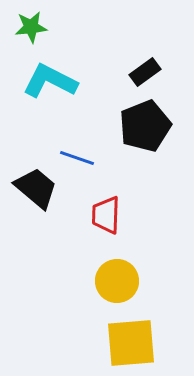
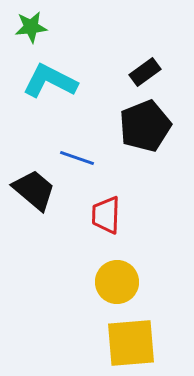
black trapezoid: moved 2 px left, 2 px down
yellow circle: moved 1 px down
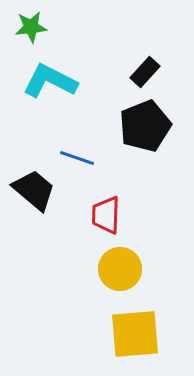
black rectangle: rotated 12 degrees counterclockwise
yellow circle: moved 3 px right, 13 px up
yellow square: moved 4 px right, 9 px up
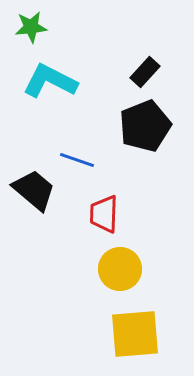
blue line: moved 2 px down
red trapezoid: moved 2 px left, 1 px up
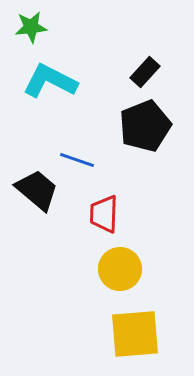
black trapezoid: moved 3 px right
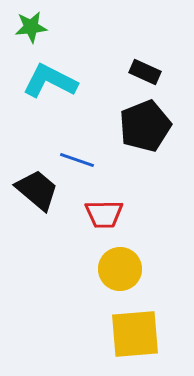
black rectangle: rotated 72 degrees clockwise
red trapezoid: rotated 93 degrees counterclockwise
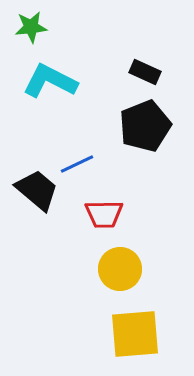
blue line: moved 4 px down; rotated 44 degrees counterclockwise
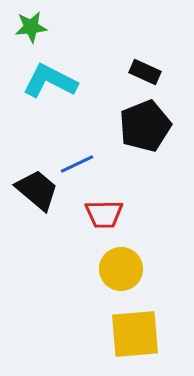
yellow circle: moved 1 px right
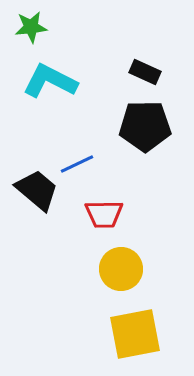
black pentagon: rotated 21 degrees clockwise
yellow square: rotated 6 degrees counterclockwise
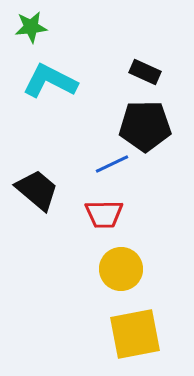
blue line: moved 35 px right
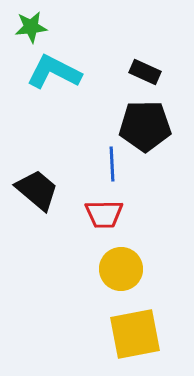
cyan L-shape: moved 4 px right, 9 px up
blue line: rotated 68 degrees counterclockwise
